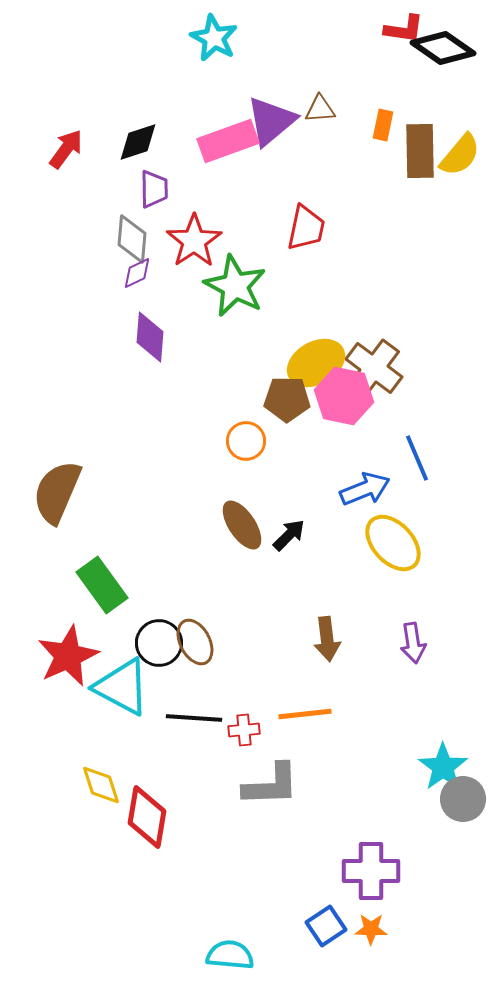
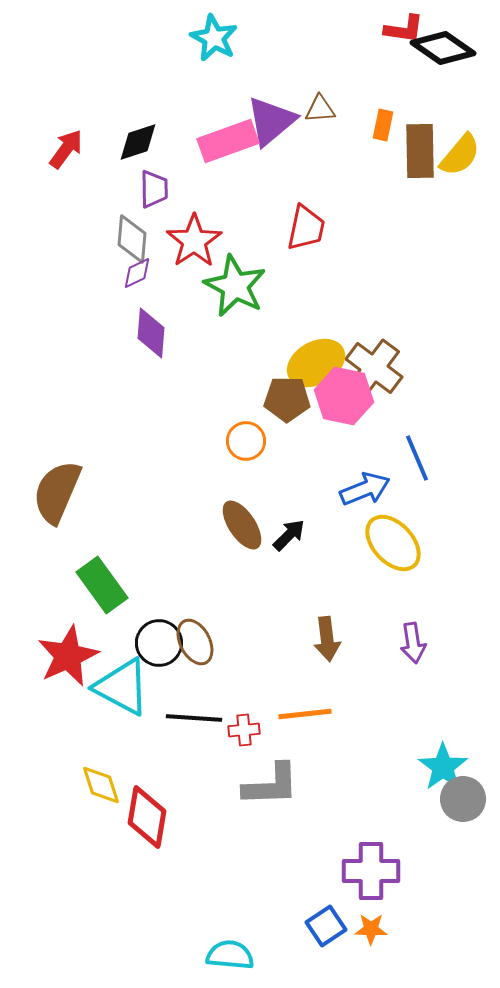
purple diamond at (150, 337): moved 1 px right, 4 px up
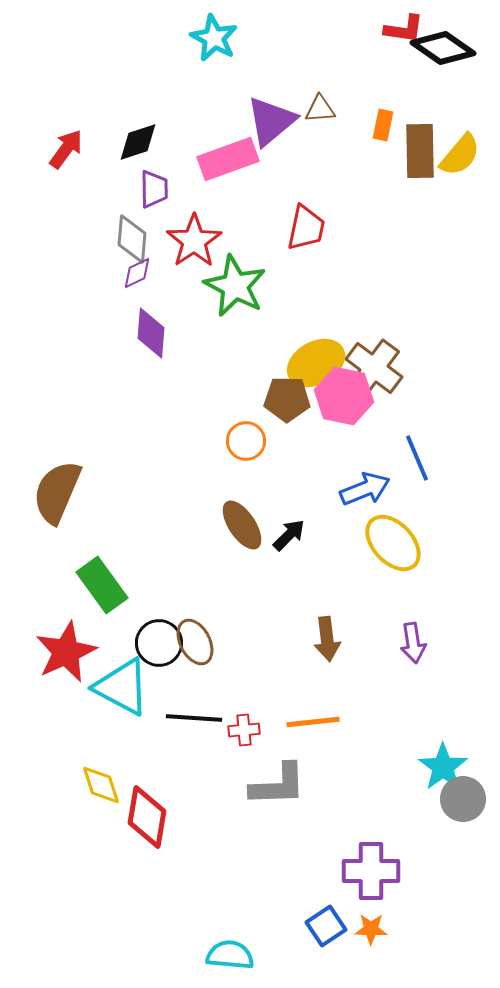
pink rectangle at (228, 141): moved 18 px down
red star at (68, 656): moved 2 px left, 4 px up
orange line at (305, 714): moved 8 px right, 8 px down
gray L-shape at (271, 785): moved 7 px right
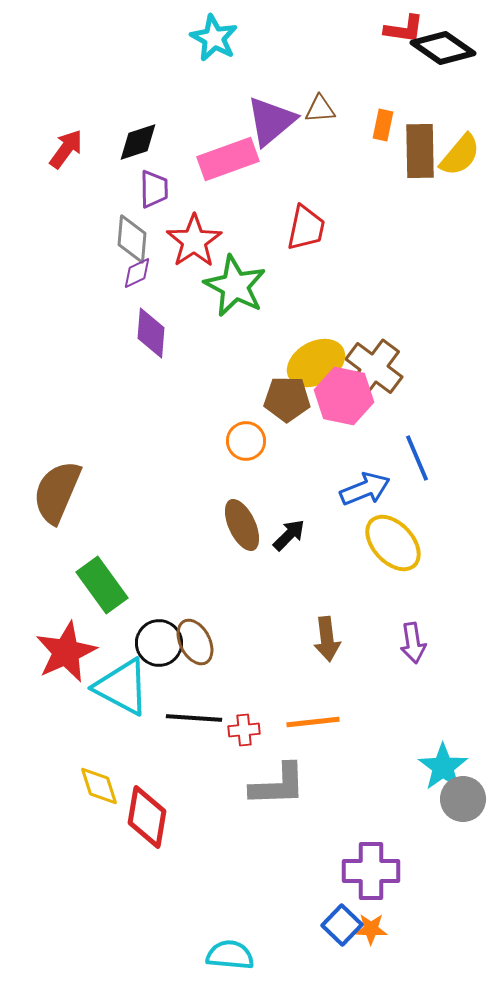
brown ellipse at (242, 525): rotated 9 degrees clockwise
yellow diamond at (101, 785): moved 2 px left, 1 px down
blue square at (326, 926): moved 16 px right, 1 px up; rotated 12 degrees counterclockwise
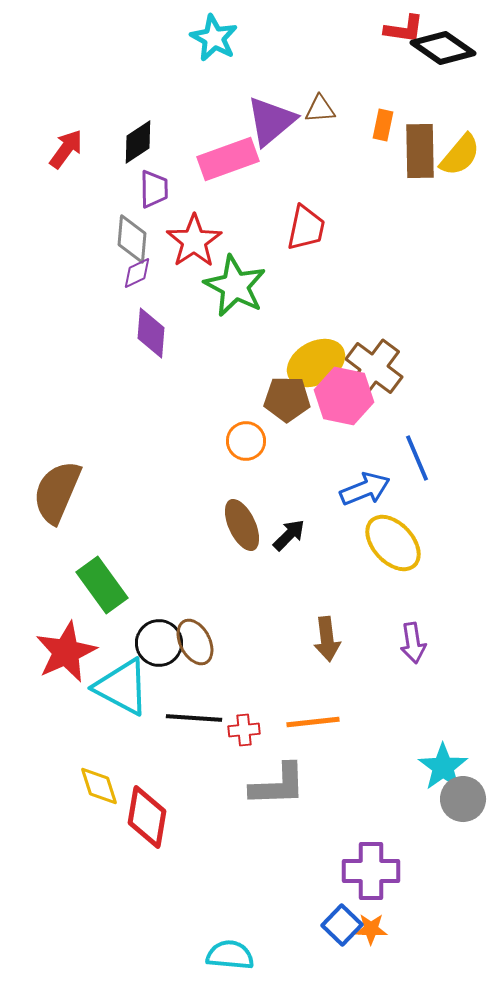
black diamond at (138, 142): rotated 15 degrees counterclockwise
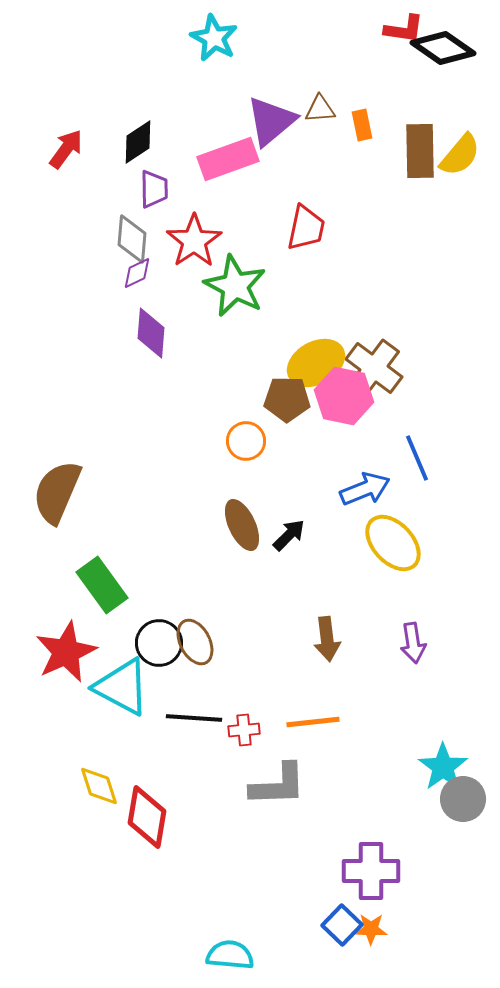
orange rectangle at (383, 125): moved 21 px left; rotated 24 degrees counterclockwise
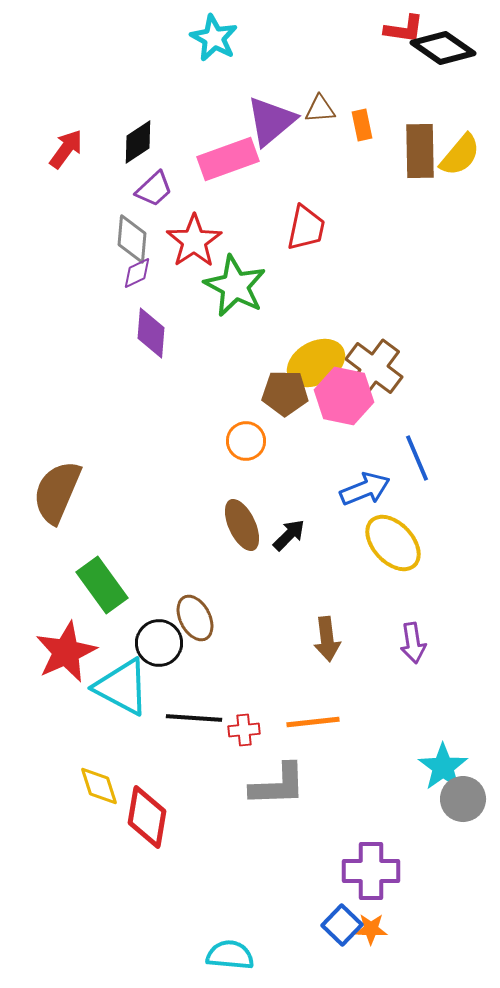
purple trapezoid at (154, 189): rotated 48 degrees clockwise
brown pentagon at (287, 399): moved 2 px left, 6 px up
brown ellipse at (195, 642): moved 24 px up
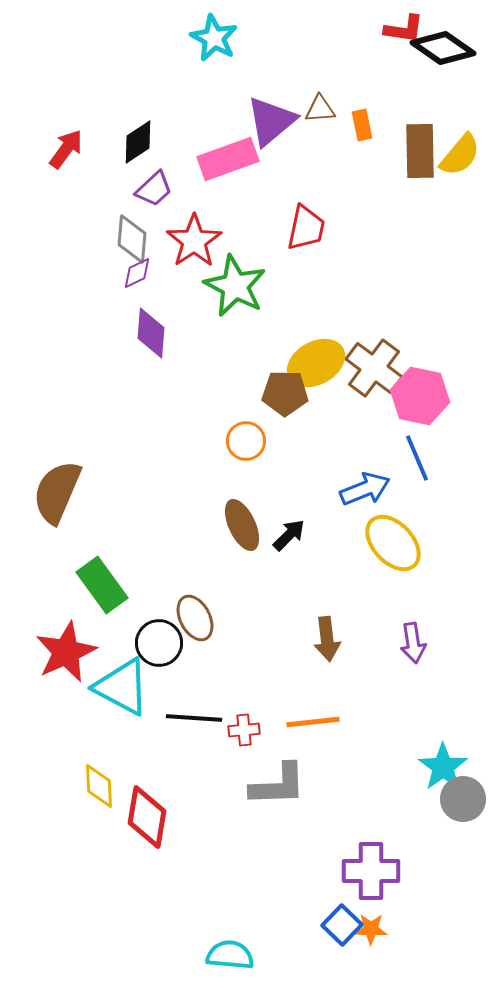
pink hexagon at (344, 396): moved 76 px right
yellow diamond at (99, 786): rotated 15 degrees clockwise
